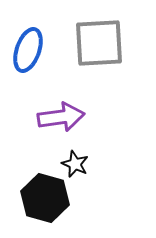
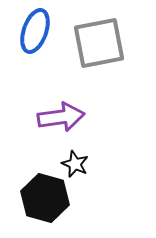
gray square: rotated 8 degrees counterclockwise
blue ellipse: moved 7 px right, 19 px up
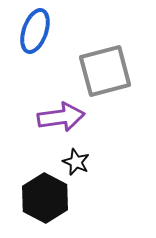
gray square: moved 6 px right, 28 px down; rotated 4 degrees counterclockwise
black star: moved 1 px right, 2 px up
black hexagon: rotated 12 degrees clockwise
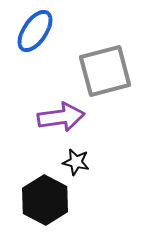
blue ellipse: rotated 15 degrees clockwise
black star: rotated 12 degrees counterclockwise
black hexagon: moved 2 px down
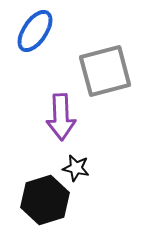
purple arrow: rotated 96 degrees clockwise
black star: moved 6 px down
black hexagon: rotated 15 degrees clockwise
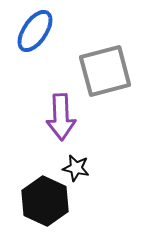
black hexagon: moved 1 px down; rotated 18 degrees counterclockwise
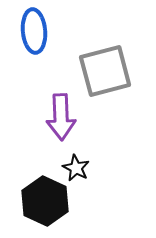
blue ellipse: moved 1 px left; rotated 39 degrees counterclockwise
black star: rotated 16 degrees clockwise
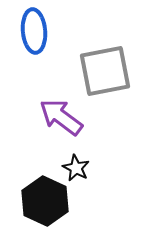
gray square: rotated 4 degrees clockwise
purple arrow: rotated 129 degrees clockwise
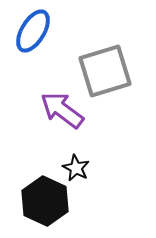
blue ellipse: moved 1 px left; rotated 36 degrees clockwise
gray square: rotated 6 degrees counterclockwise
purple arrow: moved 1 px right, 7 px up
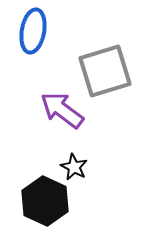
blue ellipse: rotated 21 degrees counterclockwise
black star: moved 2 px left, 1 px up
